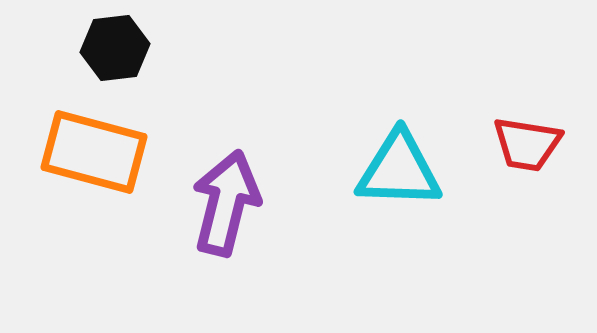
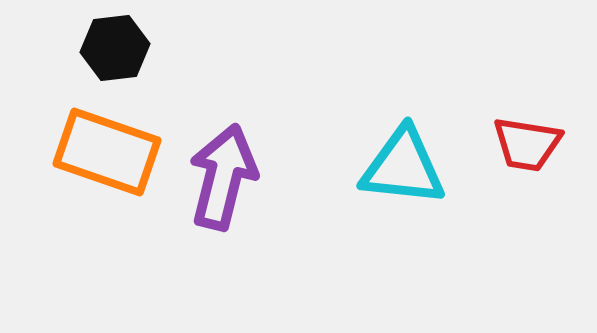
orange rectangle: moved 13 px right; rotated 4 degrees clockwise
cyan triangle: moved 4 px right, 3 px up; rotated 4 degrees clockwise
purple arrow: moved 3 px left, 26 px up
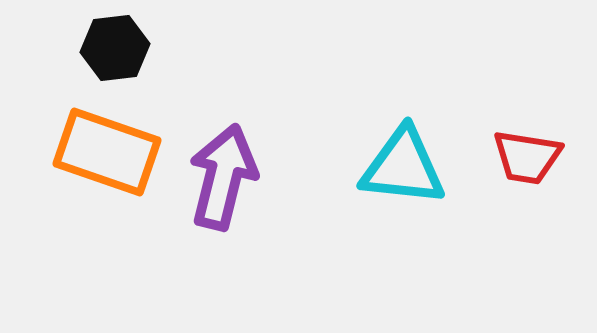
red trapezoid: moved 13 px down
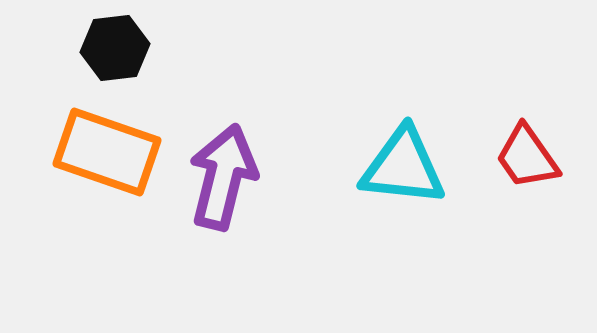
red trapezoid: rotated 46 degrees clockwise
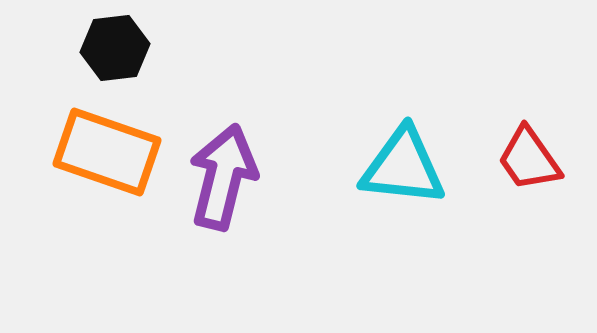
red trapezoid: moved 2 px right, 2 px down
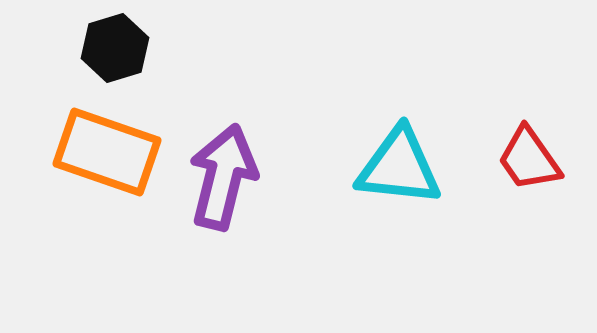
black hexagon: rotated 10 degrees counterclockwise
cyan triangle: moved 4 px left
